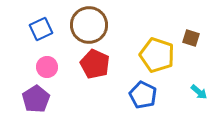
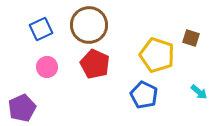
blue pentagon: moved 1 px right
purple pentagon: moved 14 px left, 9 px down; rotated 8 degrees clockwise
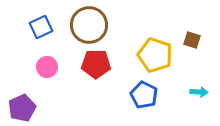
blue square: moved 2 px up
brown square: moved 1 px right, 2 px down
yellow pentagon: moved 2 px left
red pentagon: moved 1 px right; rotated 24 degrees counterclockwise
cyan arrow: rotated 36 degrees counterclockwise
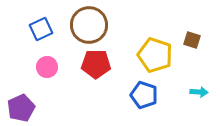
blue square: moved 2 px down
blue pentagon: rotated 8 degrees counterclockwise
purple pentagon: moved 1 px left
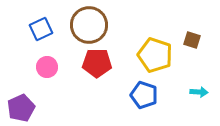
red pentagon: moved 1 px right, 1 px up
